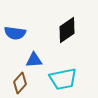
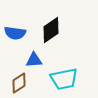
black diamond: moved 16 px left
cyan trapezoid: moved 1 px right
brown diamond: moved 1 px left; rotated 15 degrees clockwise
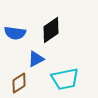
blue triangle: moved 2 px right, 1 px up; rotated 24 degrees counterclockwise
cyan trapezoid: moved 1 px right
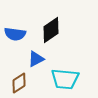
blue semicircle: moved 1 px down
cyan trapezoid: rotated 16 degrees clockwise
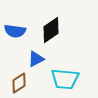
blue semicircle: moved 3 px up
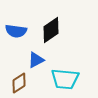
blue semicircle: moved 1 px right
blue triangle: moved 1 px down
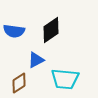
blue semicircle: moved 2 px left
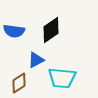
cyan trapezoid: moved 3 px left, 1 px up
